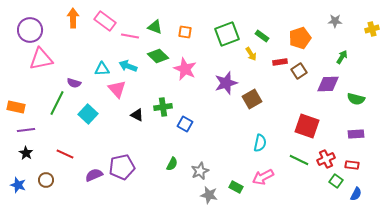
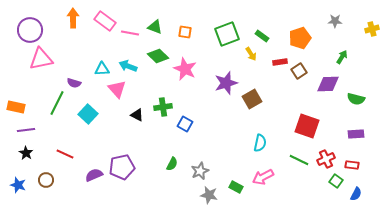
pink line at (130, 36): moved 3 px up
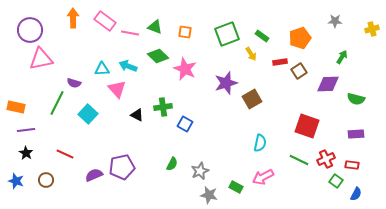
blue star at (18, 185): moved 2 px left, 4 px up
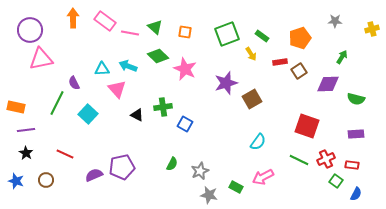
green triangle at (155, 27): rotated 21 degrees clockwise
purple semicircle at (74, 83): rotated 48 degrees clockwise
cyan semicircle at (260, 143): moved 2 px left, 1 px up; rotated 24 degrees clockwise
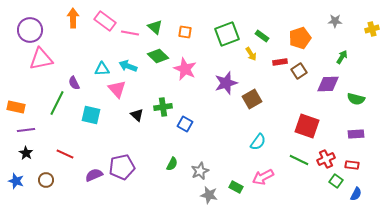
cyan square at (88, 114): moved 3 px right, 1 px down; rotated 30 degrees counterclockwise
black triangle at (137, 115): rotated 16 degrees clockwise
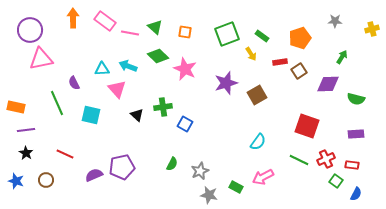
brown square at (252, 99): moved 5 px right, 4 px up
green line at (57, 103): rotated 50 degrees counterclockwise
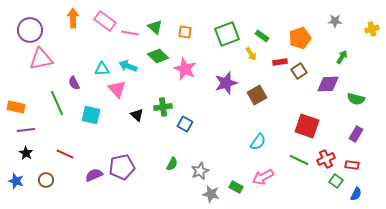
purple rectangle at (356, 134): rotated 56 degrees counterclockwise
gray star at (209, 195): moved 2 px right, 1 px up
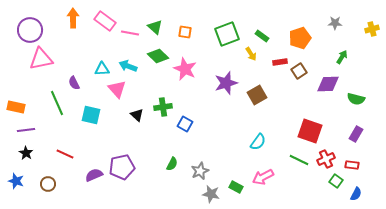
gray star at (335, 21): moved 2 px down
red square at (307, 126): moved 3 px right, 5 px down
brown circle at (46, 180): moved 2 px right, 4 px down
